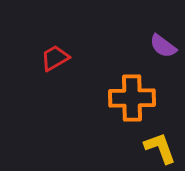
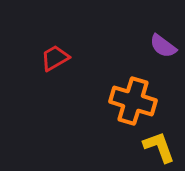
orange cross: moved 1 px right, 3 px down; rotated 18 degrees clockwise
yellow L-shape: moved 1 px left, 1 px up
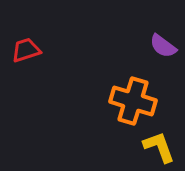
red trapezoid: moved 29 px left, 8 px up; rotated 12 degrees clockwise
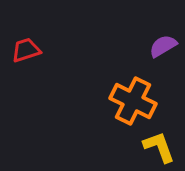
purple semicircle: rotated 112 degrees clockwise
orange cross: rotated 9 degrees clockwise
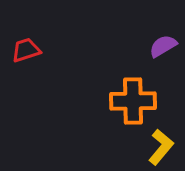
orange cross: rotated 27 degrees counterclockwise
yellow L-shape: moved 2 px right; rotated 60 degrees clockwise
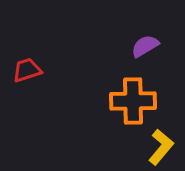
purple semicircle: moved 18 px left
red trapezoid: moved 1 px right, 20 px down
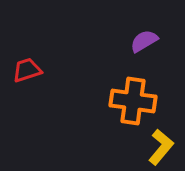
purple semicircle: moved 1 px left, 5 px up
orange cross: rotated 9 degrees clockwise
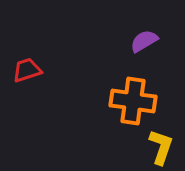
yellow L-shape: rotated 21 degrees counterclockwise
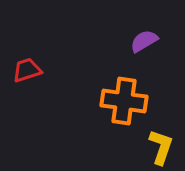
orange cross: moved 9 px left
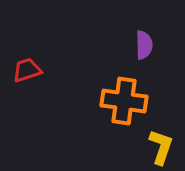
purple semicircle: moved 4 px down; rotated 120 degrees clockwise
